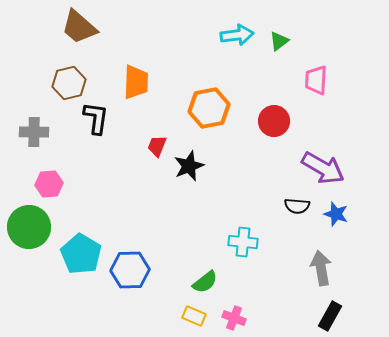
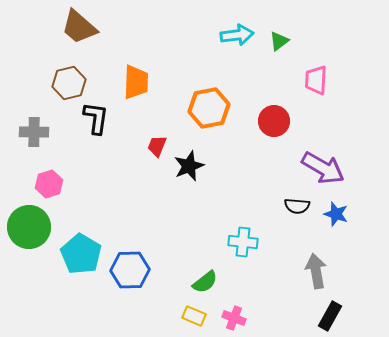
pink hexagon: rotated 12 degrees counterclockwise
gray arrow: moved 5 px left, 3 px down
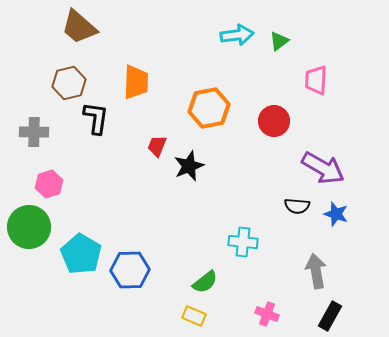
pink cross: moved 33 px right, 4 px up
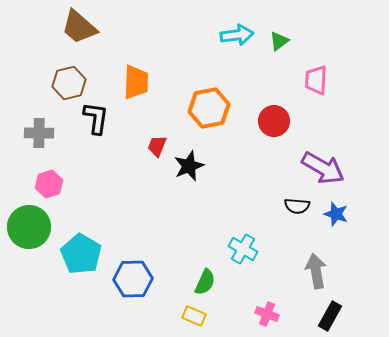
gray cross: moved 5 px right, 1 px down
cyan cross: moved 7 px down; rotated 24 degrees clockwise
blue hexagon: moved 3 px right, 9 px down
green semicircle: rotated 28 degrees counterclockwise
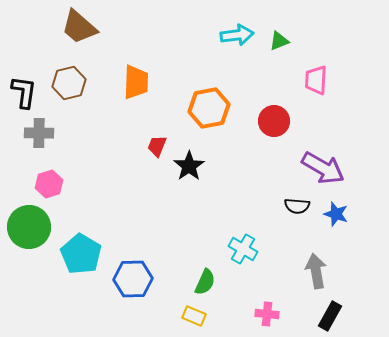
green triangle: rotated 15 degrees clockwise
black L-shape: moved 72 px left, 26 px up
black star: rotated 12 degrees counterclockwise
pink cross: rotated 15 degrees counterclockwise
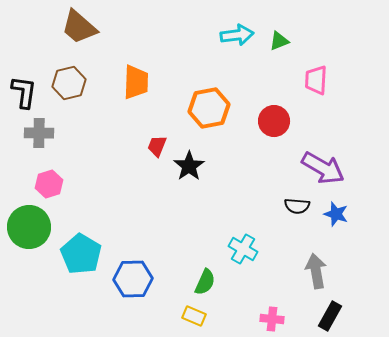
pink cross: moved 5 px right, 5 px down
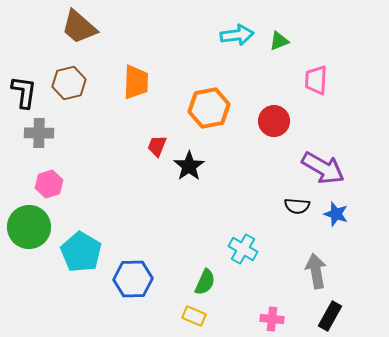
cyan pentagon: moved 2 px up
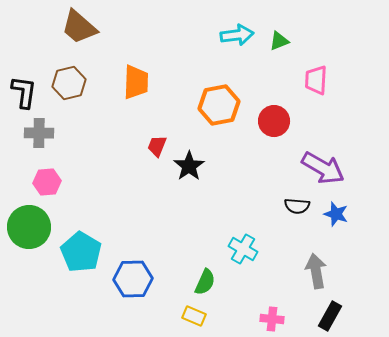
orange hexagon: moved 10 px right, 3 px up
pink hexagon: moved 2 px left, 2 px up; rotated 12 degrees clockwise
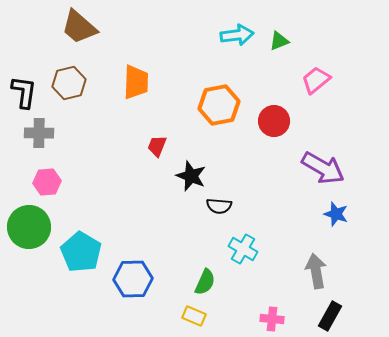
pink trapezoid: rotated 48 degrees clockwise
black star: moved 2 px right, 10 px down; rotated 16 degrees counterclockwise
black semicircle: moved 78 px left
